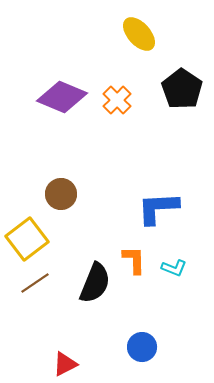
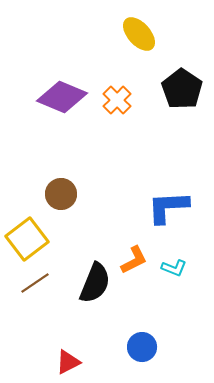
blue L-shape: moved 10 px right, 1 px up
orange L-shape: rotated 64 degrees clockwise
red triangle: moved 3 px right, 2 px up
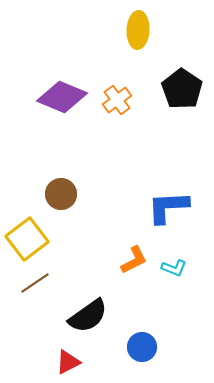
yellow ellipse: moved 1 px left, 4 px up; rotated 45 degrees clockwise
orange cross: rotated 8 degrees clockwise
black semicircle: moved 7 px left, 33 px down; rotated 33 degrees clockwise
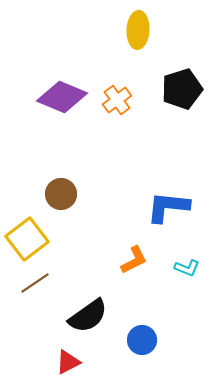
black pentagon: rotated 21 degrees clockwise
blue L-shape: rotated 9 degrees clockwise
cyan L-shape: moved 13 px right
blue circle: moved 7 px up
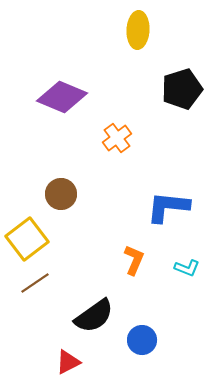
orange cross: moved 38 px down
orange L-shape: rotated 40 degrees counterclockwise
black semicircle: moved 6 px right
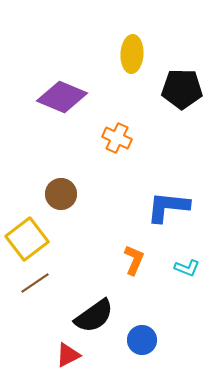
yellow ellipse: moved 6 px left, 24 px down
black pentagon: rotated 18 degrees clockwise
orange cross: rotated 28 degrees counterclockwise
red triangle: moved 7 px up
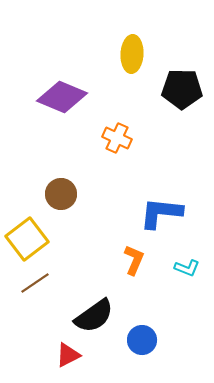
blue L-shape: moved 7 px left, 6 px down
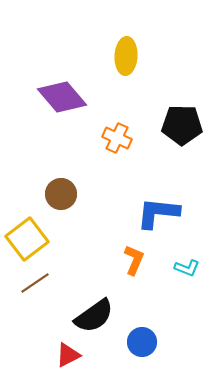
yellow ellipse: moved 6 px left, 2 px down
black pentagon: moved 36 px down
purple diamond: rotated 27 degrees clockwise
blue L-shape: moved 3 px left
blue circle: moved 2 px down
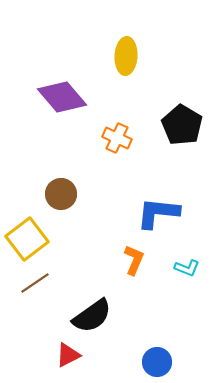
black pentagon: rotated 30 degrees clockwise
black semicircle: moved 2 px left
blue circle: moved 15 px right, 20 px down
